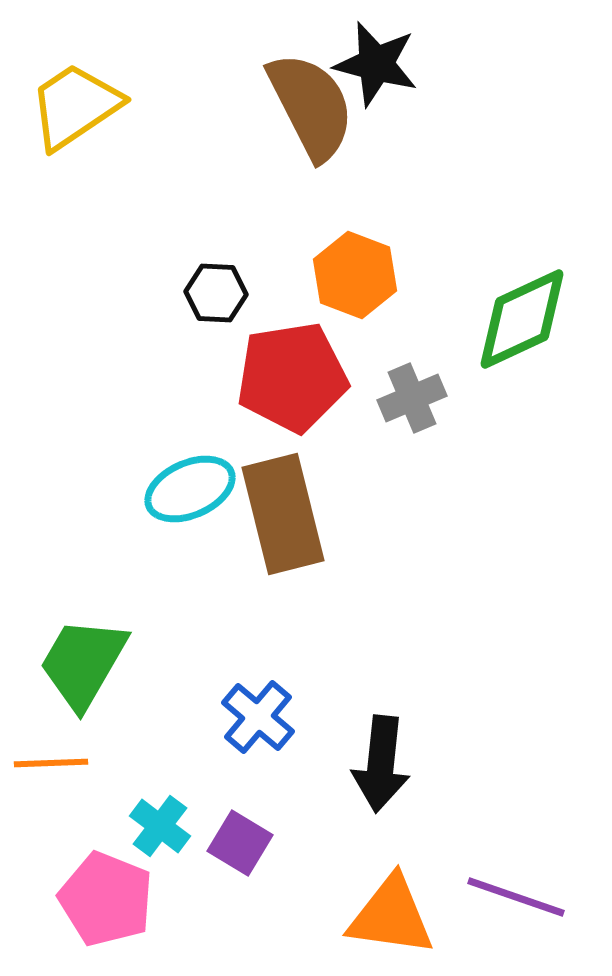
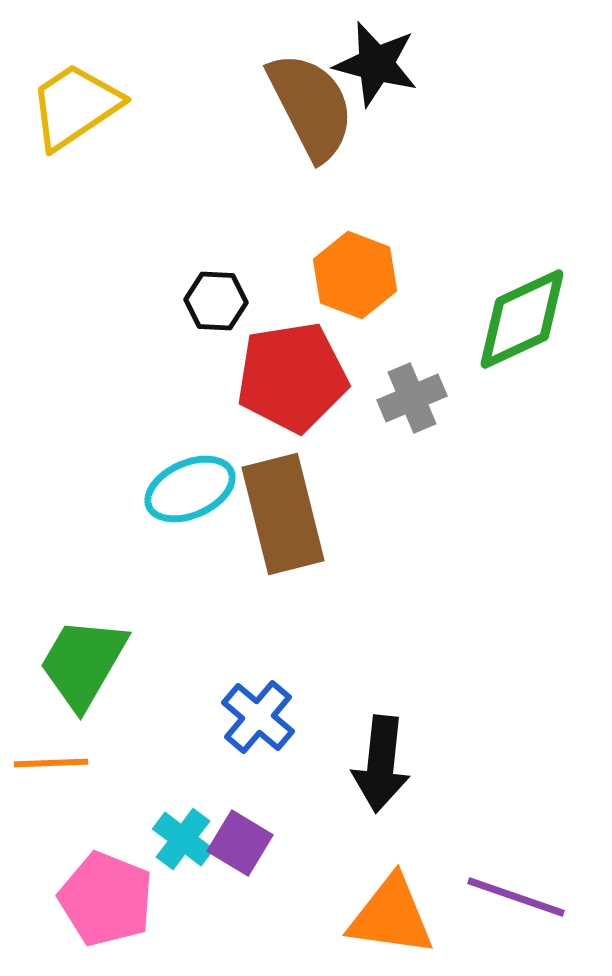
black hexagon: moved 8 px down
cyan cross: moved 23 px right, 13 px down
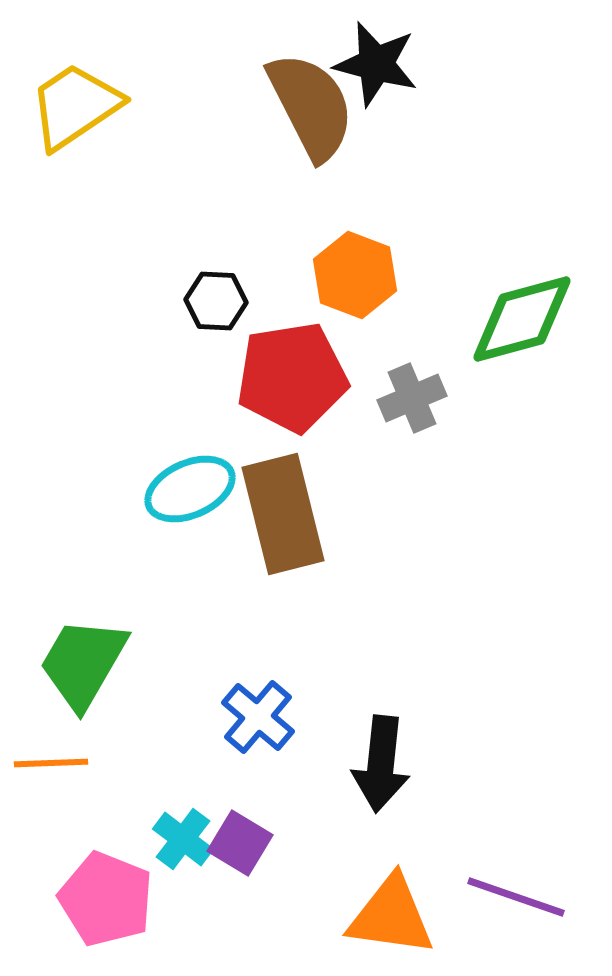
green diamond: rotated 10 degrees clockwise
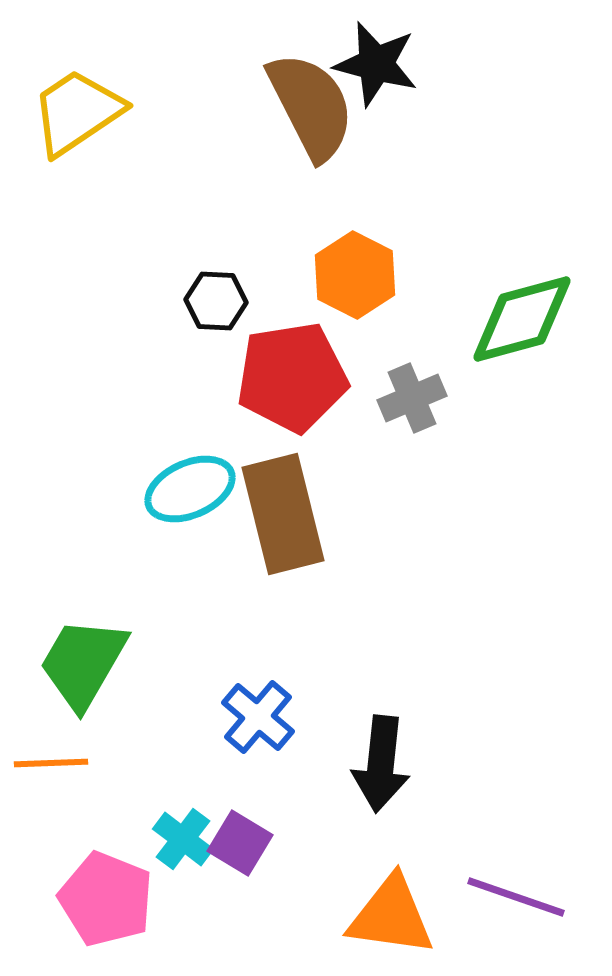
yellow trapezoid: moved 2 px right, 6 px down
orange hexagon: rotated 6 degrees clockwise
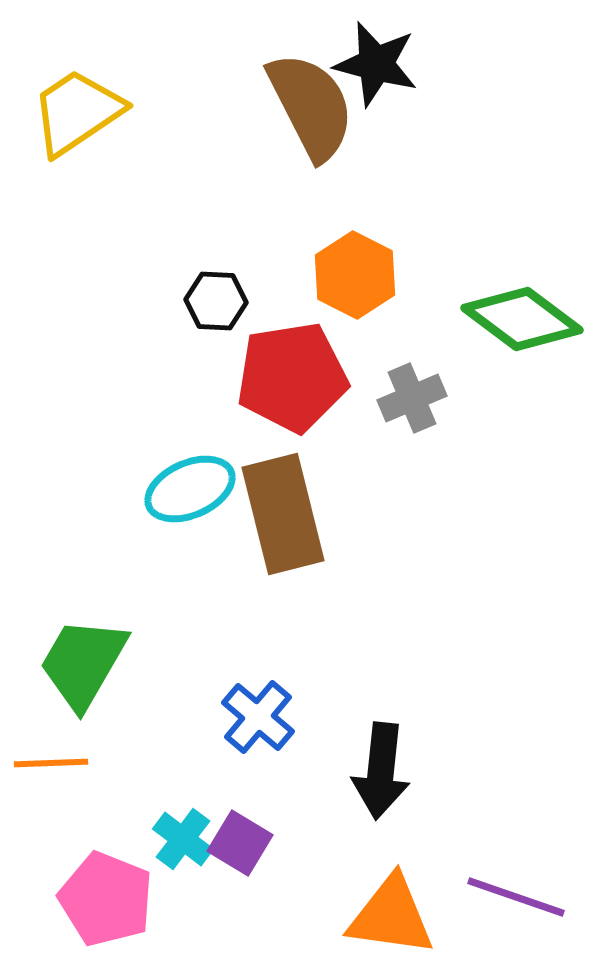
green diamond: rotated 52 degrees clockwise
black arrow: moved 7 px down
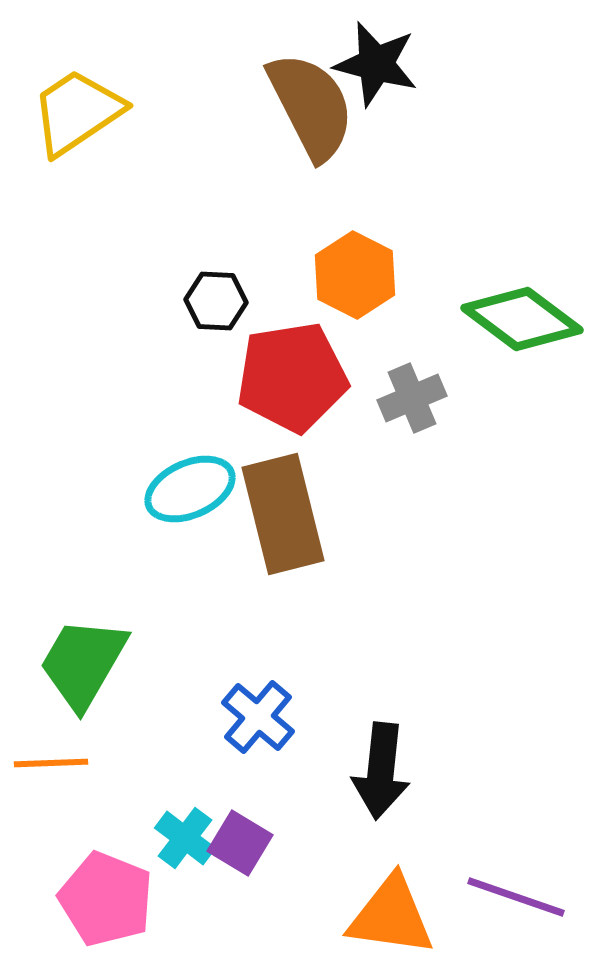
cyan cross: moved 2 px right, 1 px up
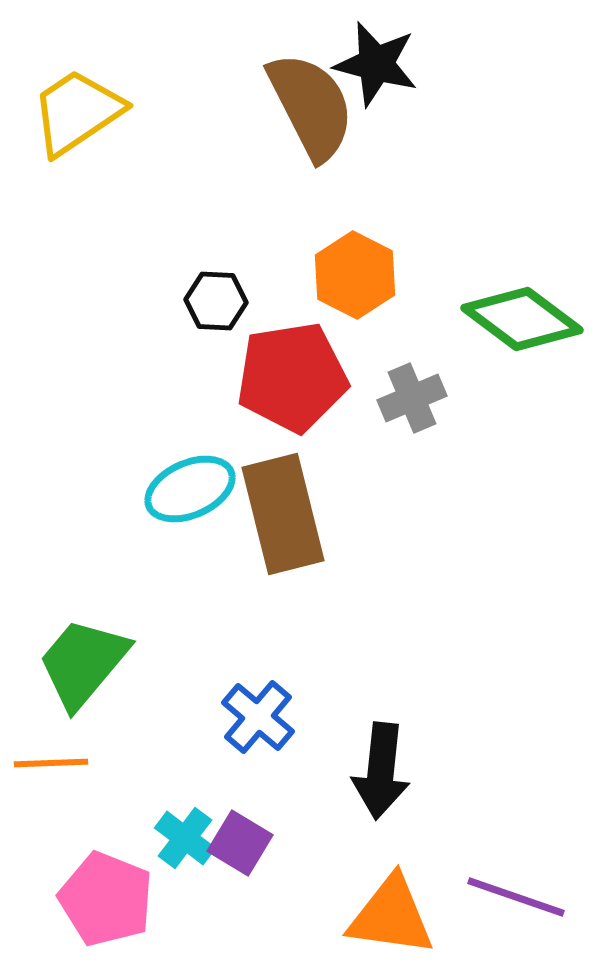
green trapezoid: rotated 10 degrees clockwise
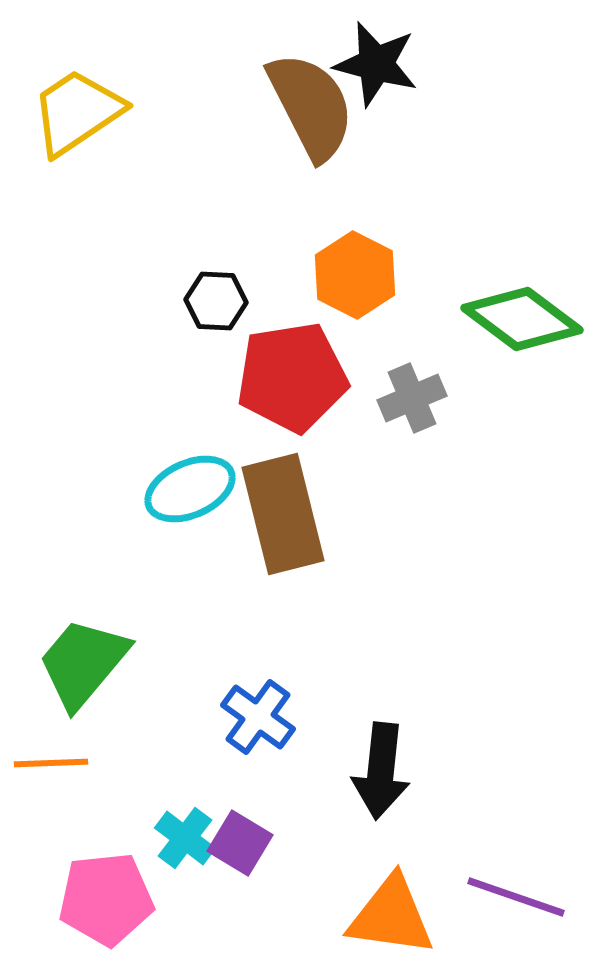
blue cross: rotated 4 degrees counterclockwise
pink pentagon: rotated 28 degrees counterclockwise
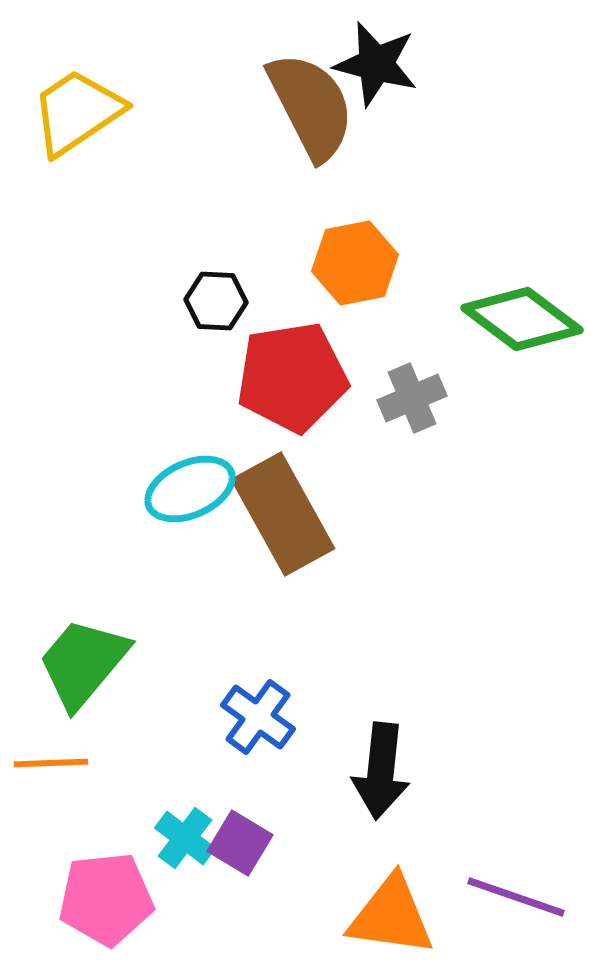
orange hexagon: moved 12 px up; rotated 22 degrees clockwise
brown rectangle: rotated 15 degrees counterclockwise
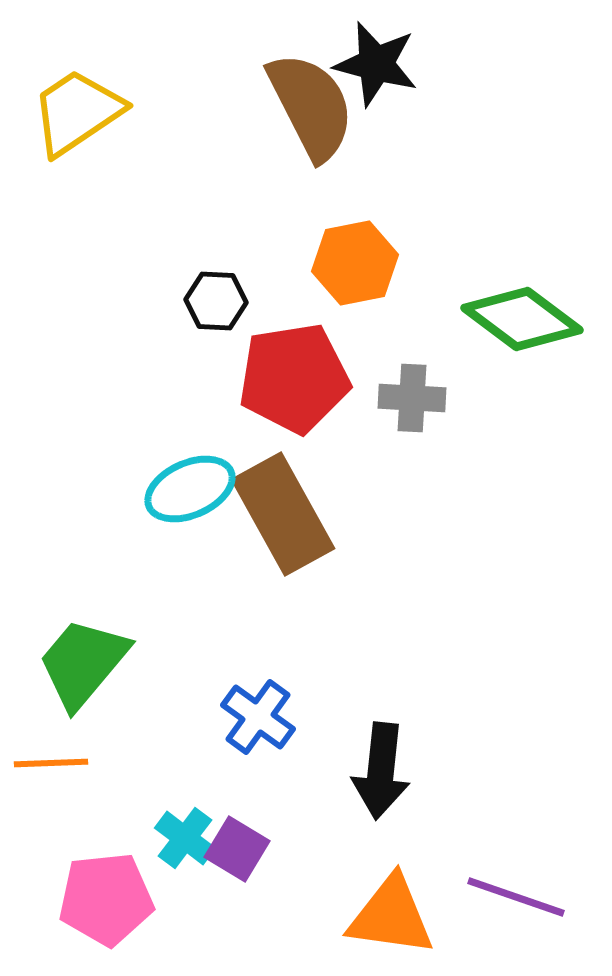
red pentagon: moved 2 px right, 1 px down
gray cross: rotated 26 degrees clockwise
purple square: moved 3 px left, 6 px down
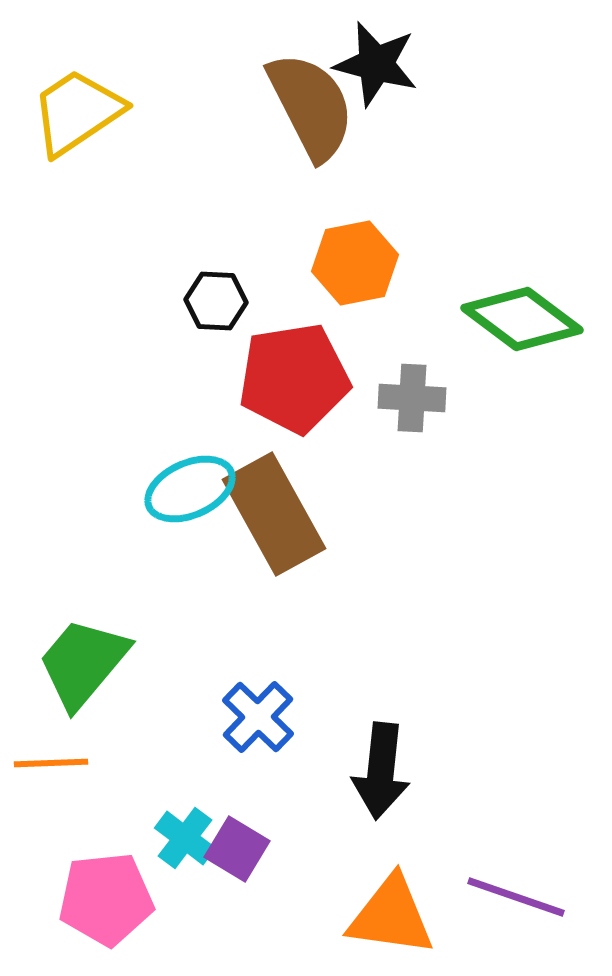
brown rectangle: moved 9 px left
blue cross: rotated 8 degrees clockwise
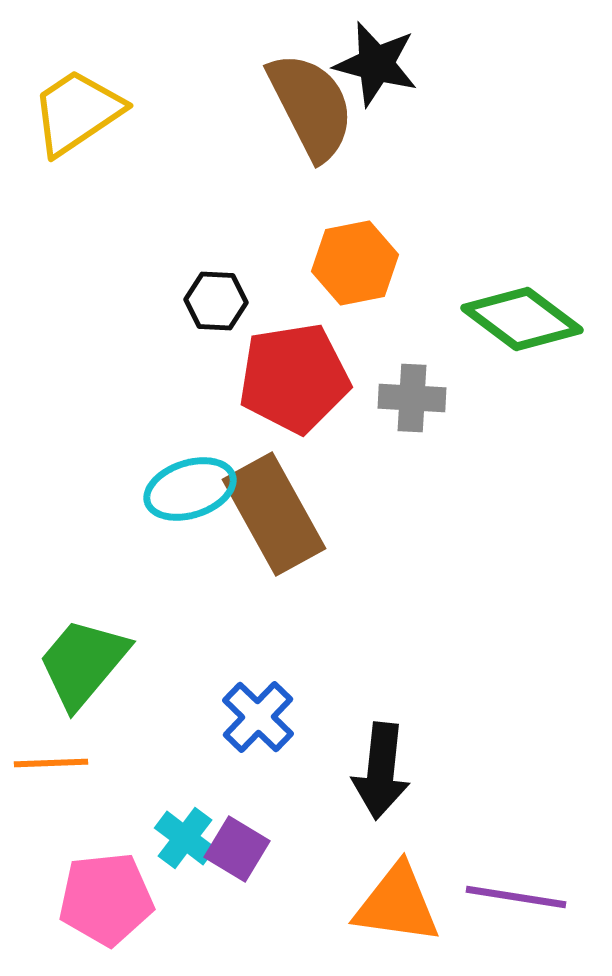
cyan ellipse: rotated 6 degrees clockwise
purple line: rotated 10 degrees counterclockwise
orange triangle: moved 6 px right, 12 px up
